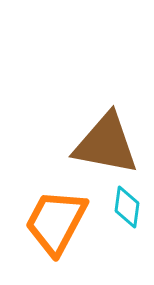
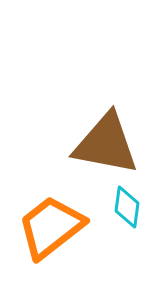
orange trapezoid: moved 5 px left, 5 px down; rotated 24 degrees clockwise
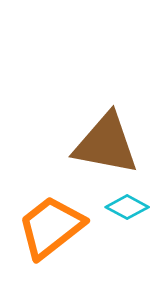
cyan diamond: rotated 69 degrees counterclockwise
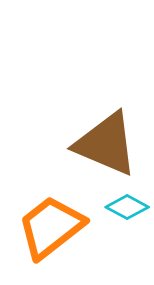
brown triangle: rotated 12 degrees clockwise
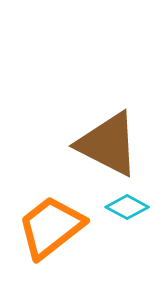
brown triangle: moved 2 px right; rotated 4 degrees clockwise
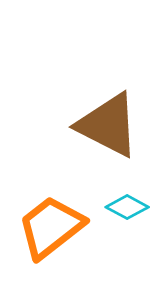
brown triangle: moved 19 px up
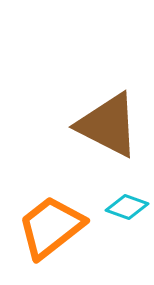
cyan diamond: rotated 9 degrees counterclockwise
